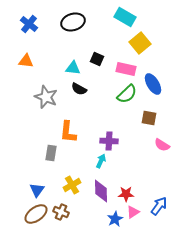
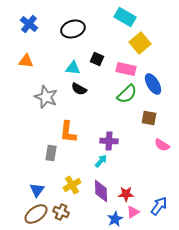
black ellipse: moved 7 px down
cyan arrow: rotated 16 degrees clockwise
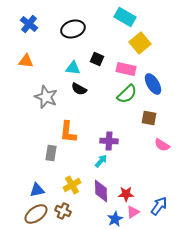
blue triangle: rotated 42 degrees clockwise
brown cross: moved 2 px right, 1 px up
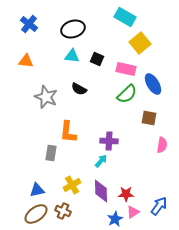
cyan triangle: moved 1 px left, 12 px up
pink semicircle: rotated 112 degrees counterclockwise
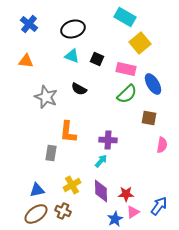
cyan triangle: rotated 14 degrees clockwise
purple cross: moved 1 px left, 1 px up
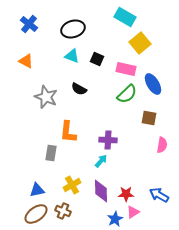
orange triangle: rotated 21 degrees clockwise
blue arrow: moved 11 px up; rotated 96 degrees counterclockwise
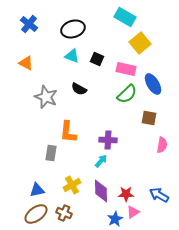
orange triangle: moved 2 px down
brown cross: moved 1 px right, 2 px down
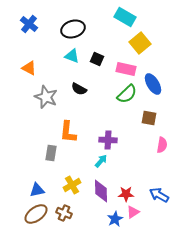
orange triangle: moved 3 px right, 5 px down
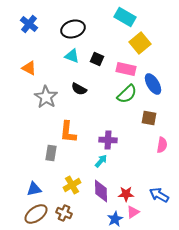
gray star: rotated 10 degrees clockwise
blue triangle: moved 3 px left, 1 px up
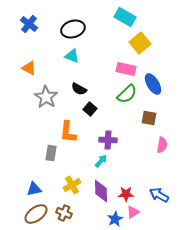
black square: moved 7 px left, 50 px down; rotated 16 degrees clockwise
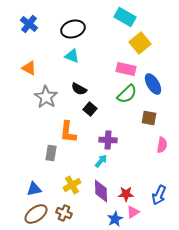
blue arrow: rotated 96 degrees counterclockwise
